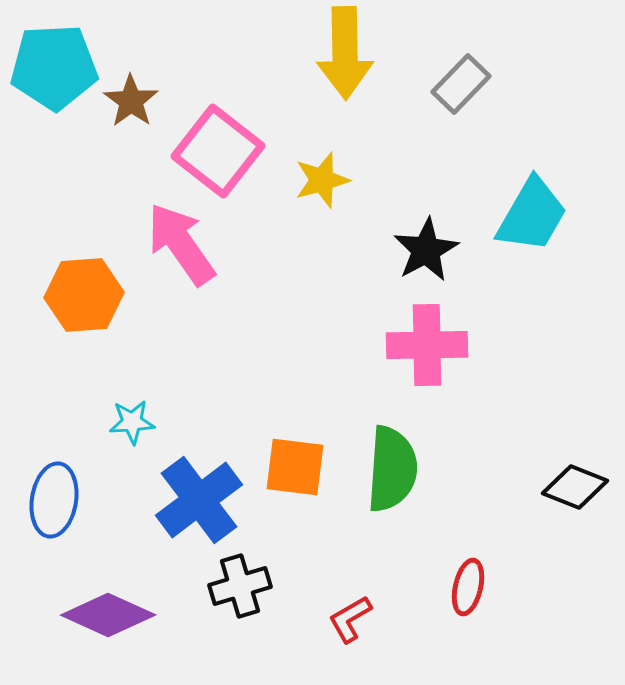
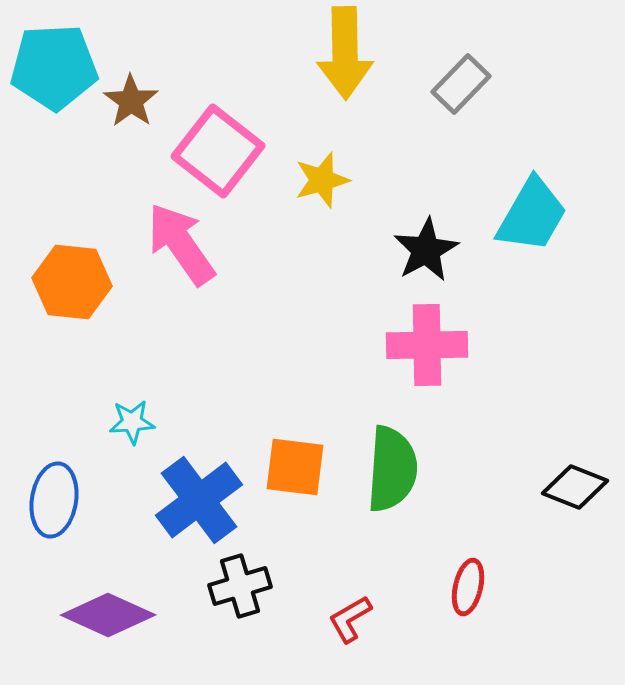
orange hexagon: moved 12 px left, 13 px up; rotated 10 degrees clockwise
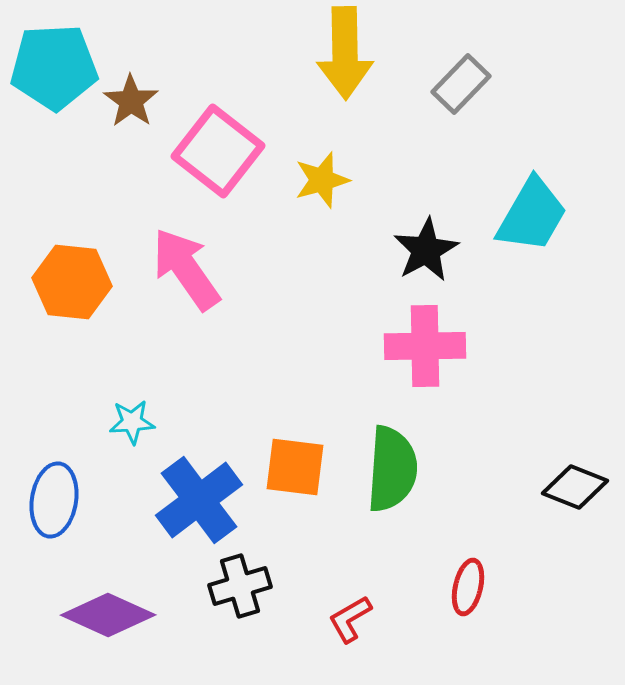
pink arrow: moved 5 px right, 25 px down
pink cross: moved 2 px left, 1 px down
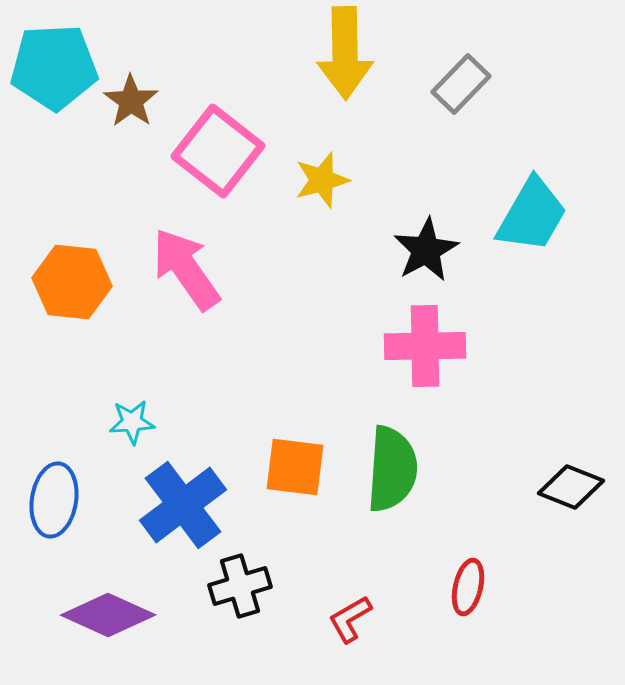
black diamond: moved 4 px left
blue cross: moved 16 px left, 5 px down
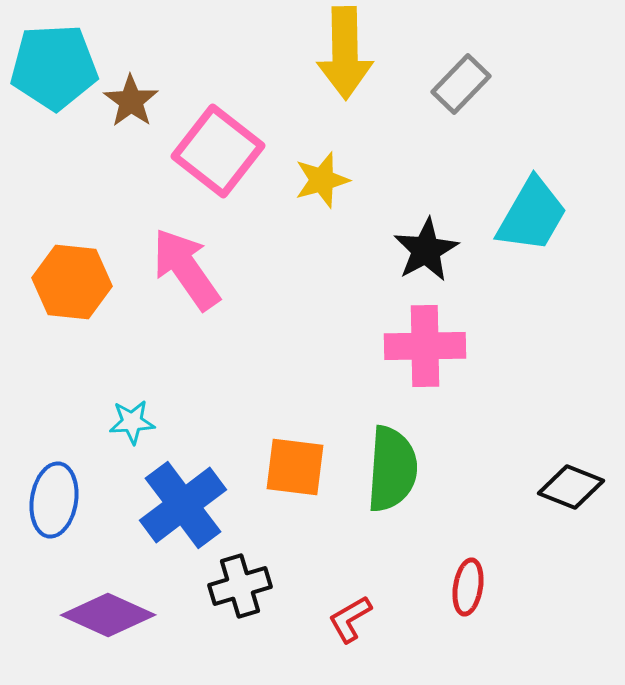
red ellipse: rotated 4 degrees counterclockwise
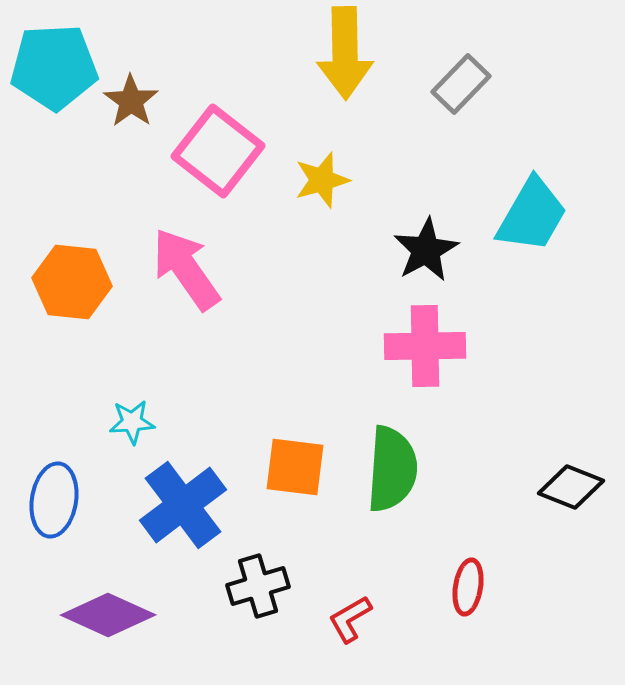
black cross: moved 18 px right
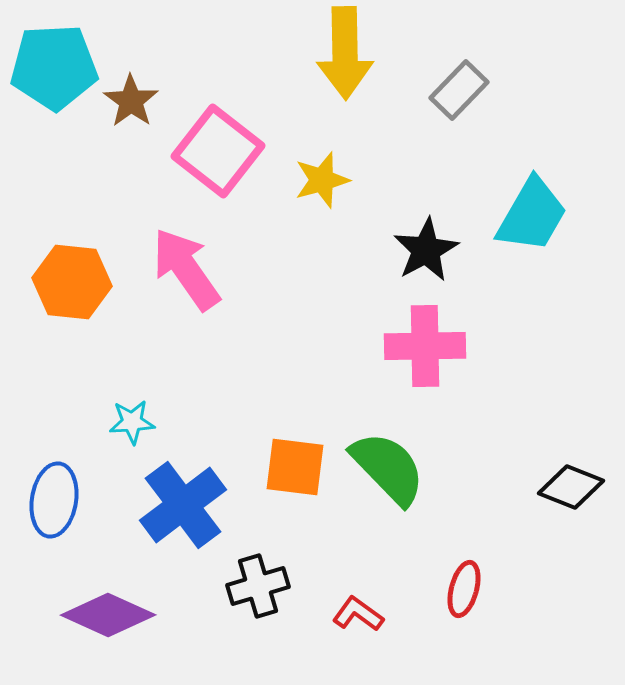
gray rectangle: moved 2 px left, 6 px down
green semicircle: moved 4 px left, 1 px up; rotated 48 degrees counterclockwise
red ellipse: moved 4 px left, 2 px down; rotated 6 degrees clockwise
red L-shape: moved 8 px right, 5 px up; rotated 66 degrees clockwise
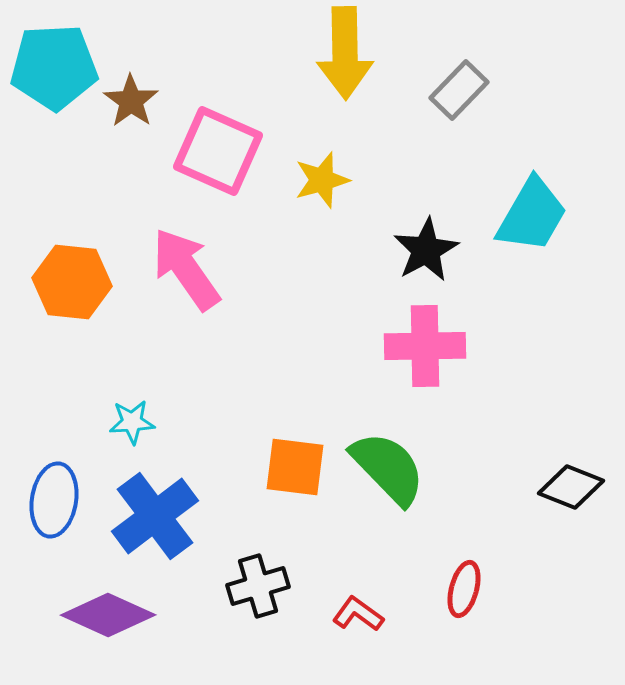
pink square: rotated 14 degrees counterclockwise
blue cross: moved 28 px left, 11 px down
